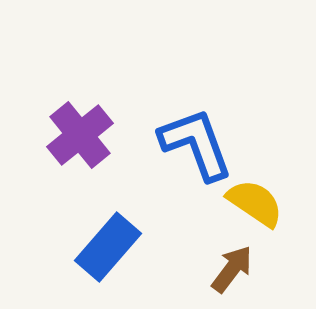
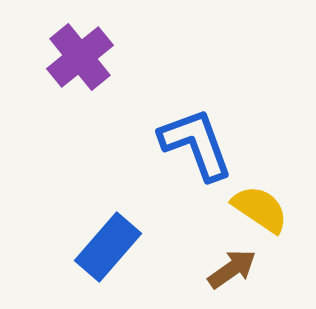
purple cross: moved 78 px up
yellow semicircle: moved 5 px right, 6 px down
brown arrow: rotated 18 degrees clockwise
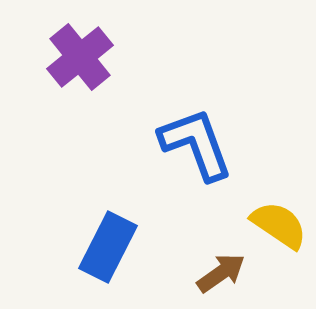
yellow semicircle: moved 19 px right, 16 px down
blue rectangle: rotated 14 degrees counterclockwise
brown arrow: moved 11 px left, 4 px down
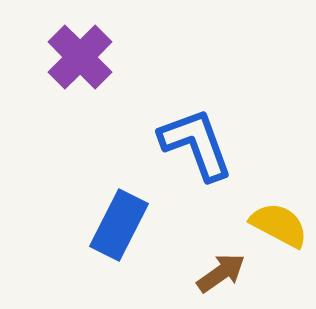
purple cross: rotated 6 degrees counterclockwise
yellow semicircle: rotated 6 degrees counterclockwise
blue rectangle: moved 11 px right, 22 px up
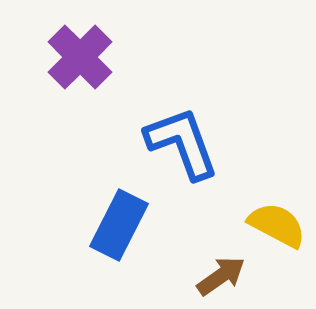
blue L-shape: moved 14 px left, 1 px up
yellow semicircle: moved 2 px left
brown arrow: moved 3 px down
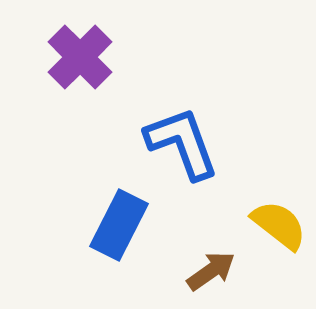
yellow semicircle: moved 2 px right; rotated 10 degrees clockwise
brown arrow: moved 10 px left, 5 px up
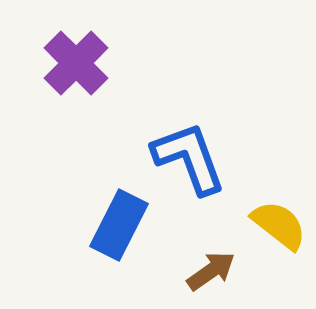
purple cross: moved 4 px left, 6 px down
blue L-shape: moved 7 px right, 15 px down
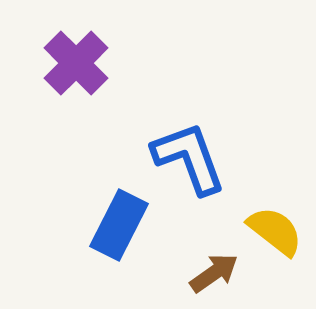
yellow semicircle: moved 4 px left, 6 px down
brown arrow: moved 3 px right, 2 px down
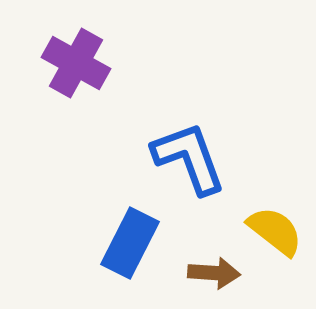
purple cross: rotated 16 degrees counterclockwise
blue rectangle: moved 11 px right, 18 px down
brown arrow: rotated 39 degrees clockwise
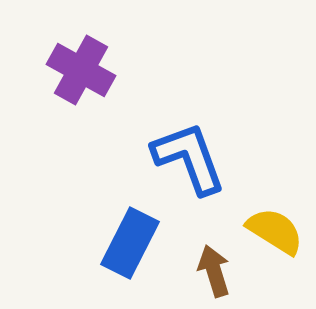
purple cross: moved 5 px right, 7 px down
yellow semicircle: rotated 6 degrees counterclockwise
brown arrow: moved 2 px up; rotated 111 degrees counterclockwise
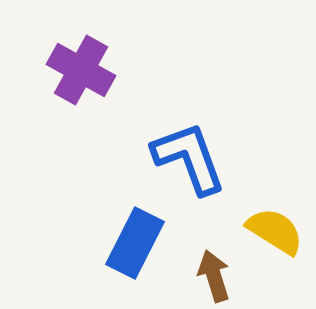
blue rectangle: moved 5 px right
brown arrow: moved 5 px down
